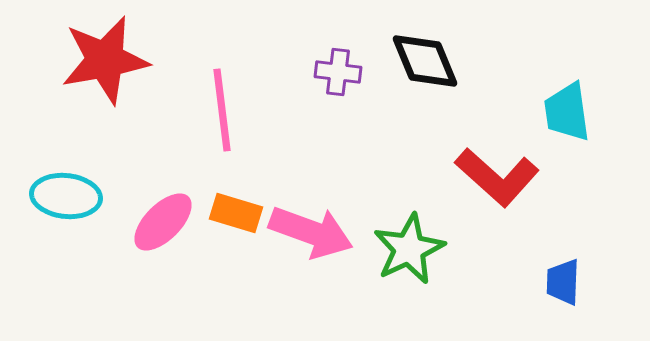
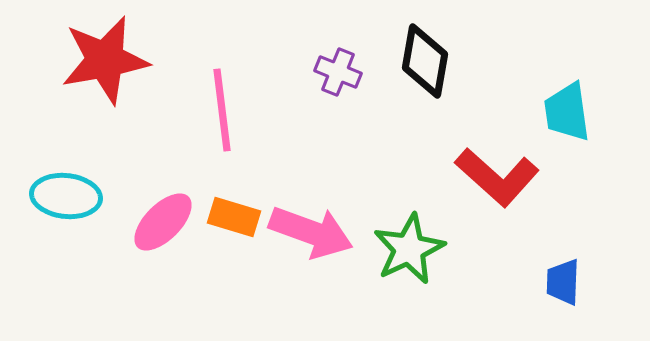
black diamond: rotated 32 degrees clockwise
purple cross: rotated 15 degrees clockwise
orange rectangle: moved 2 px left, 4 px down
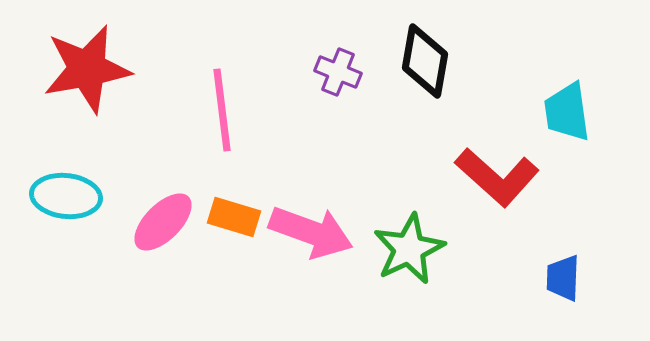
red star: moved 18 px left, 9 px down
blue trapezoid: moved 4 px up
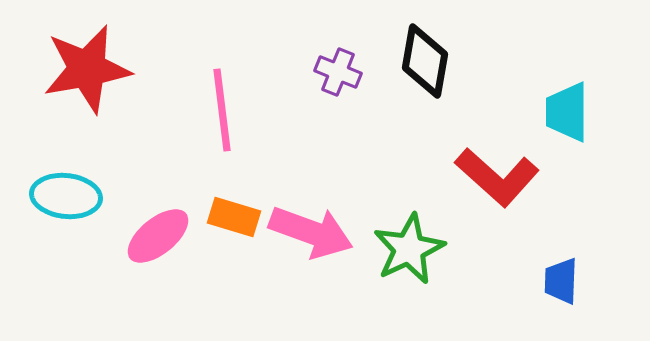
cyan trapezoid: rotated 8 degrees clockwise
pink ellipse: moved 5 px left, 14 px down; rotated 6 degrees clockwise
blue trapezoid: moved 2 px left, 3 px down
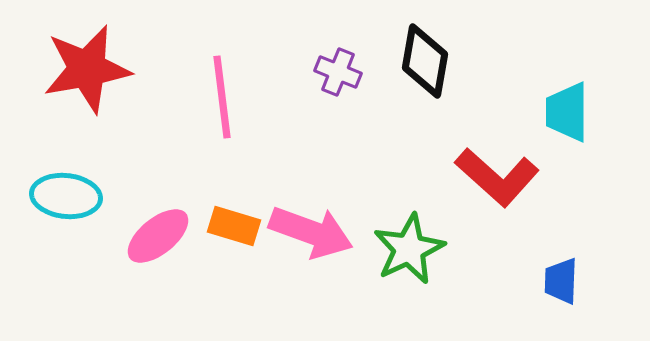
pink line: moved 13 px up
orange rectangle: moved 9 px down
